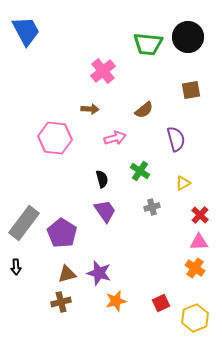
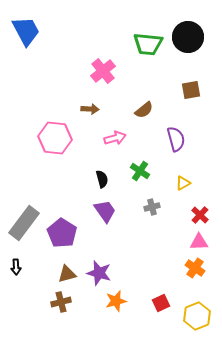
yellow hexagon: moved 2 px right, 2 px up
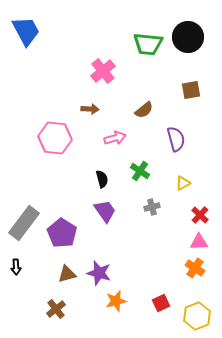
brown cross: moved 5 px left, 7 px down; rotated 24 degrees counterclockwise
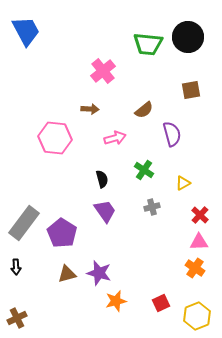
purple semicircle: moved 4 px left, 5 px up
green cross: moved 4 px right, 1 px up
brown cross: moved 39 px left, 9 px down; rotated 12 degrees clockwise
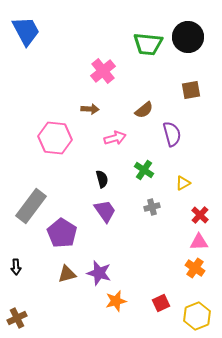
gray rectangle: moved 7 px right, 17 px up
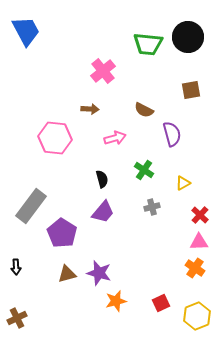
brown semicircle: rotated 66 degrees clockwise
purple trapezoid: moved 2 px left, 1 px down; rotated 75 degrees clockwise
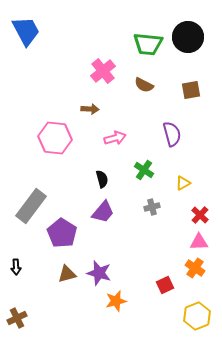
brown semicircle: moved 25 px up
red square: moved 4 px right, 18 px up
